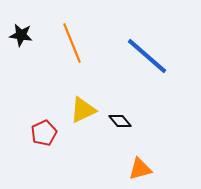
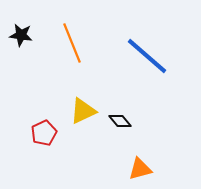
yellow triangle: moved 1 px down
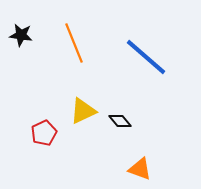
orange line: moved 2 px right
blue line: moved 1 px left, 1 px down
orange triangle: rotated 35 degrees clockwise
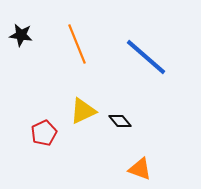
orange line: moved 3 px right, 1 px down
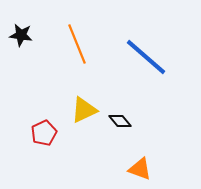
yellow triangle: moved 1 px right, 1 px up
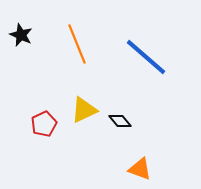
black star: rotated 15 degrees clockwise
red pentagon: moved 9 px up
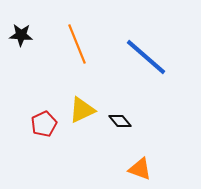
black star: rotated 20 degrees counterclockwise
yellow triangle: moved 2 px left
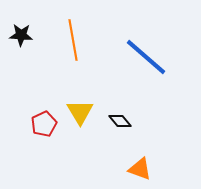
orange line: moved 4 px left, 4 px up; rotated 12 degrees clockwise
yellow triangle: moved 2 px left, 2 px down; rotated 36 degrees counterclockwise
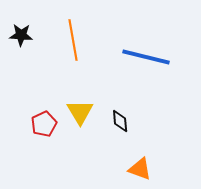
blue line: rotated 27 degrees counterclockwise
black diamond: rotated 35 degrees clockwise
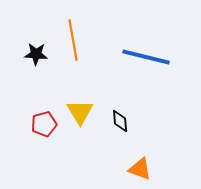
black star: moved 15 px right, 19 px down
red pentagon: rotated 10 degrees clockwise
